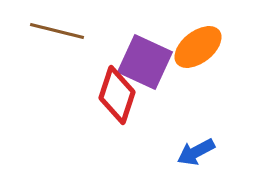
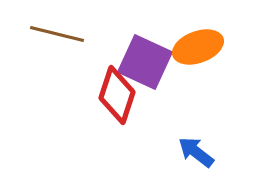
brown line: moved 3 px down
orange ellipse: rotated 18 degrees clockwise
blue arrow: rotated 66 degrees clockwise
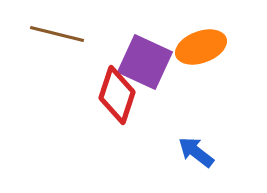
orange ellipse: moved 3 px right
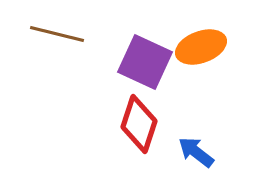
red diamond: moved 22 px right, 29 px down
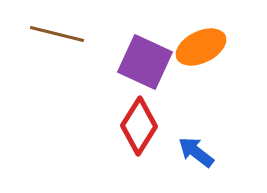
orange ellipse: rotated 6 degrees counterclockwise
red diamond: moved 2 px down; rotated 14 degrees clockwise
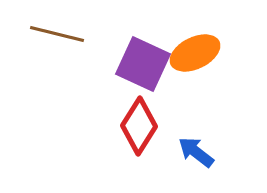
orange ellipse: moved 6 px left, 6 px down
purple square: moved 2 px left, 2 px down
